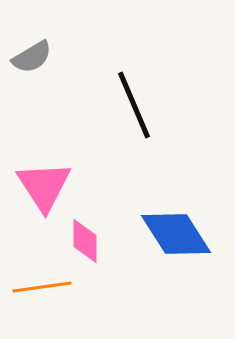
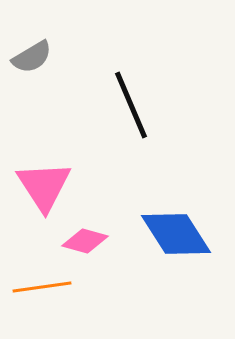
black line: moved 3 px left
pink diamond: rotated 75 degrees counterclockwise
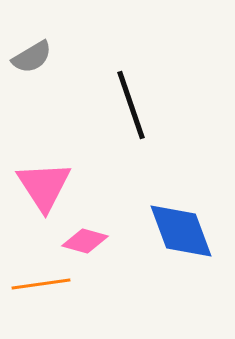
black line: rotated 4 degrees clockwise
blue diamond: moved 5 px right, 3 px up; rotated 12 degrees clockwise
orange line: moved 1 px left, 3 px up
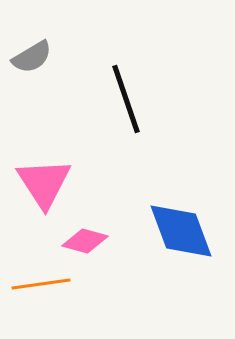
black line: moved 5 px left, 6 px up
pink triangle: moved 3 px up
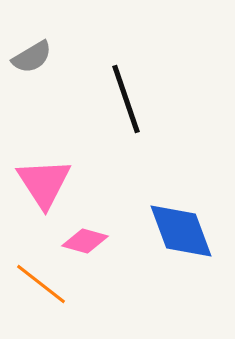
orange line: rotated 46 degrees clockwise
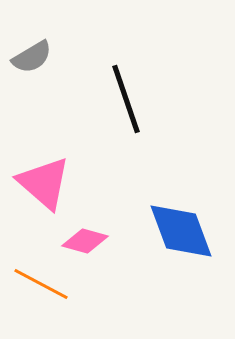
pink triangle: rotated 16 degrees counterclockwise
orange line: rotated 10 degrees counterclockwise
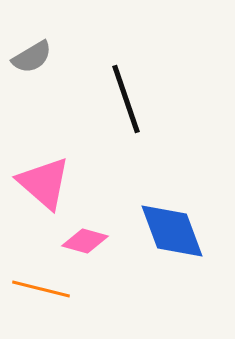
blue diamond: moved 9 px left
orange line: moved 5 px down; rotated 14 degrees counterclockwise
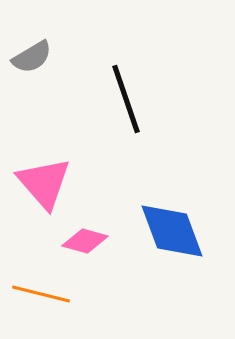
pink triangle: rotated 8 degrees clockwise
orange line: moved 5 px down
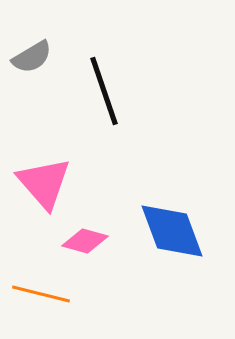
black line: moved 22 px left, 8 px up
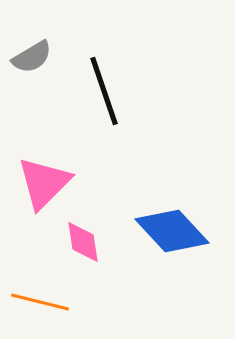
pink triangle: rotated 26 degrees clockwise
blue diamond: rotated 22 degrees counterclockwise
pink diamond: moved 2 px left, 1 px down; rotated 66 degrees clockwise
orange line: moved 1 px left, 8 px down
